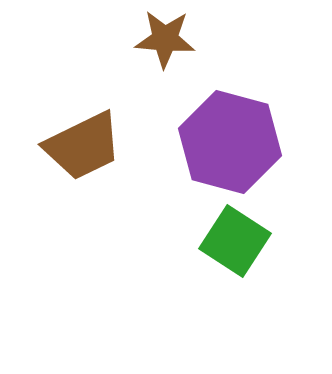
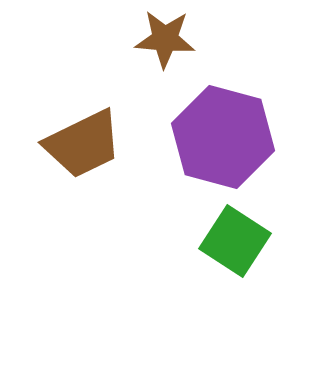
purple hexagon: moved 7 px left, 5 px up
brown trapezoid: moved 2 px up
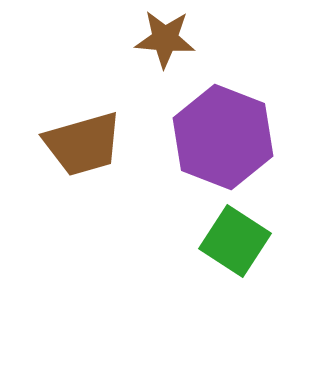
purple hexagon: rotated 6 degrees clockwise
brown trapezoid: rotated 10 degrees clockwise
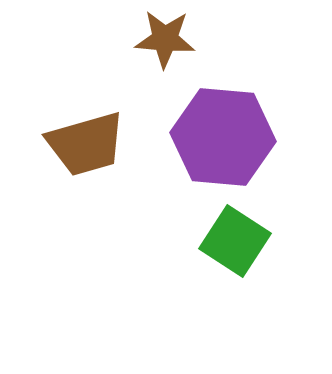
purple hexagon: rotated 16 degrees counterclockwise
brown trapezoid: moved 3 px right
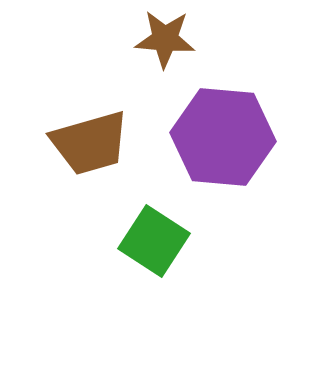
brown trapezoid: moved 4 px right, 1 px up
green square: moved 81 px left
